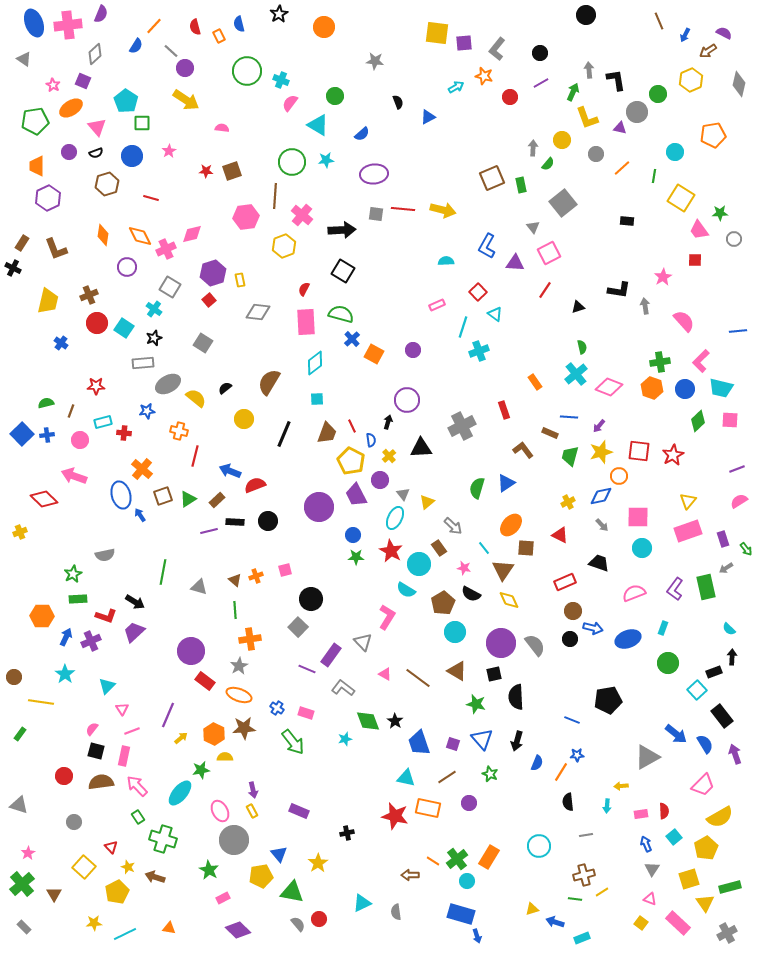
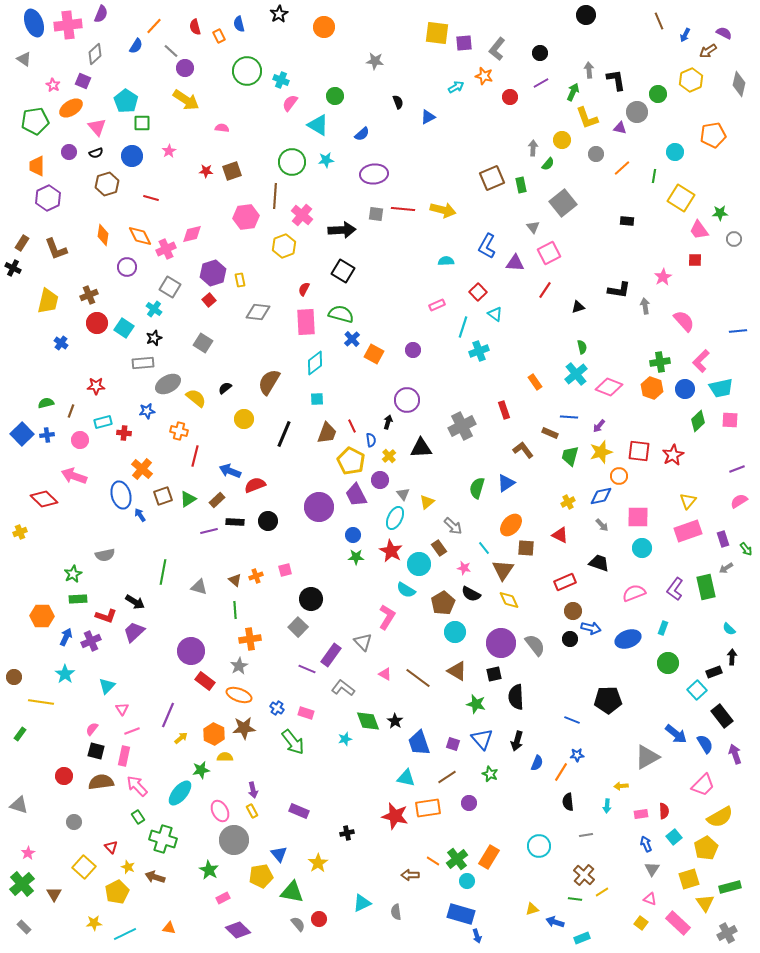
cyan trapezoid at (721, 388): rotated 25 degrees counterclockwise
blue arrow at (593, 628): moved 2 px left
black pentagon at (608, 700): rotated 8 degrees clockwise
orange rectangle at (428, 808): rotated 20 degrees counterclockwise
brown cross at (584, 875): rotated 35 degrees counterclockwise
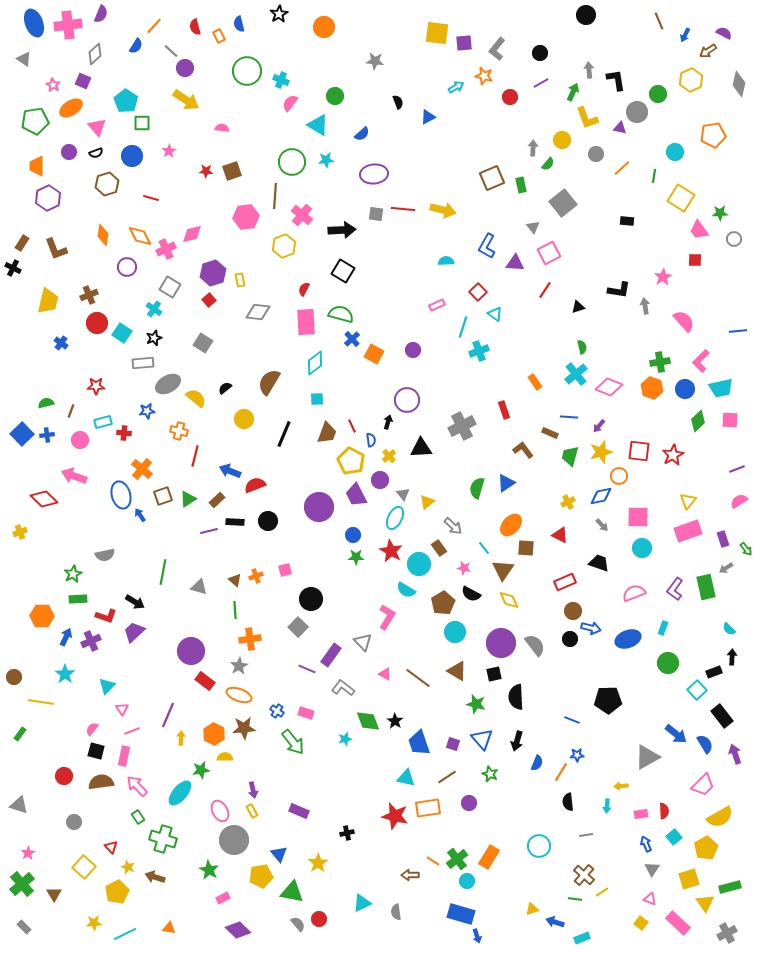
cyan square at (124, 328): moved 2 px left, 5 px down
blue cross at (277, 708): moved 3 px down
yellow arrow at (181, 738): rotated 48 degrees counterclockwise
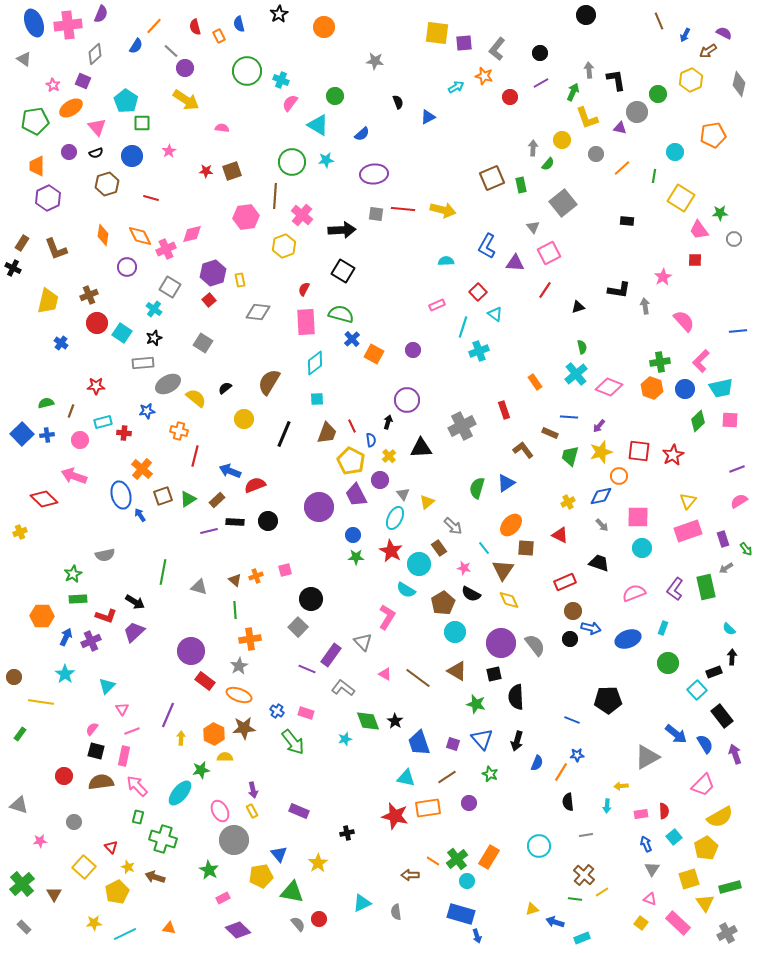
green rectangle at (138, 817): rotated 48 degrees clockwise
pink star at (28, 853): moved 12 px right, 12 px up; rotated 24 degrees clockwise
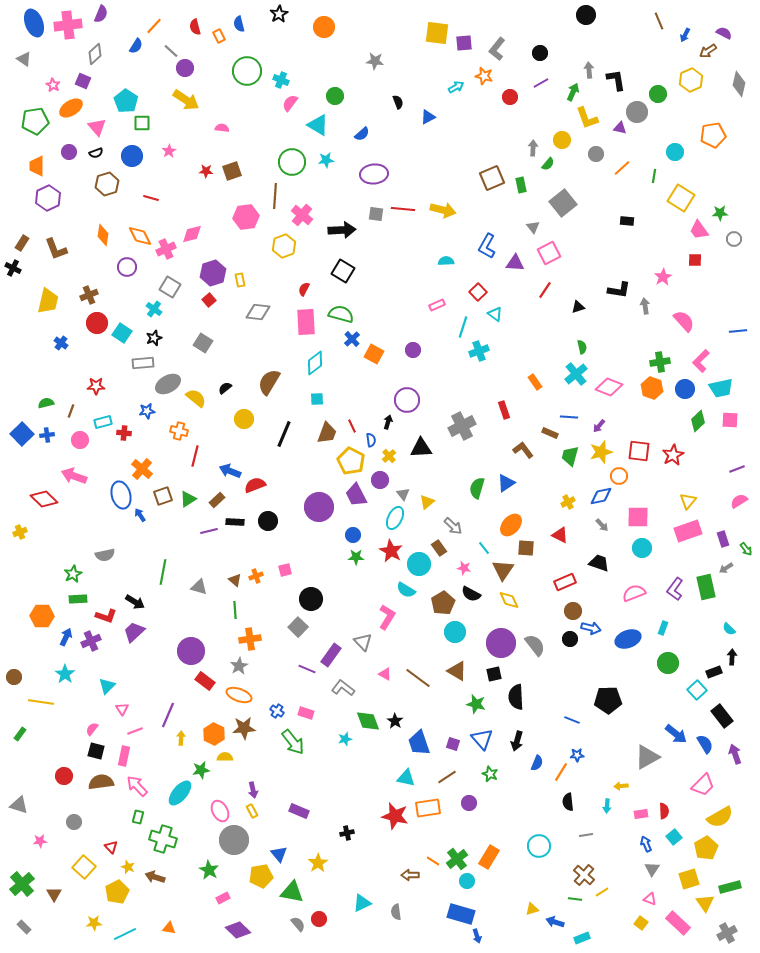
pink line at (132, 731): moved 3 px right
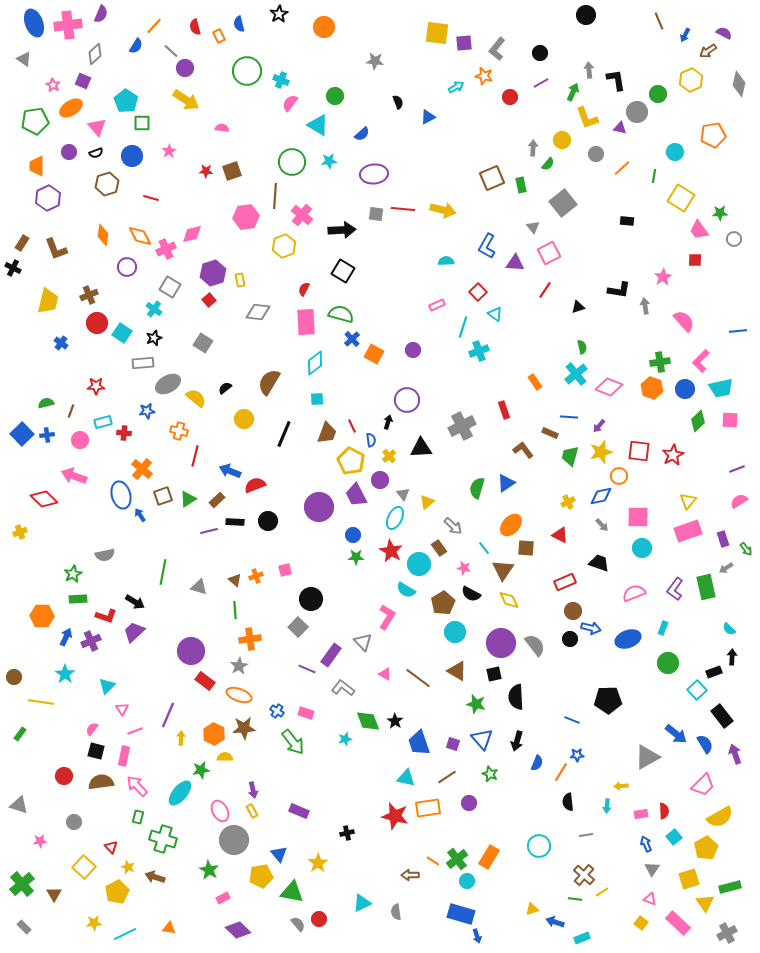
cyan star at (326, 160): moved 3 px right, 1 px down
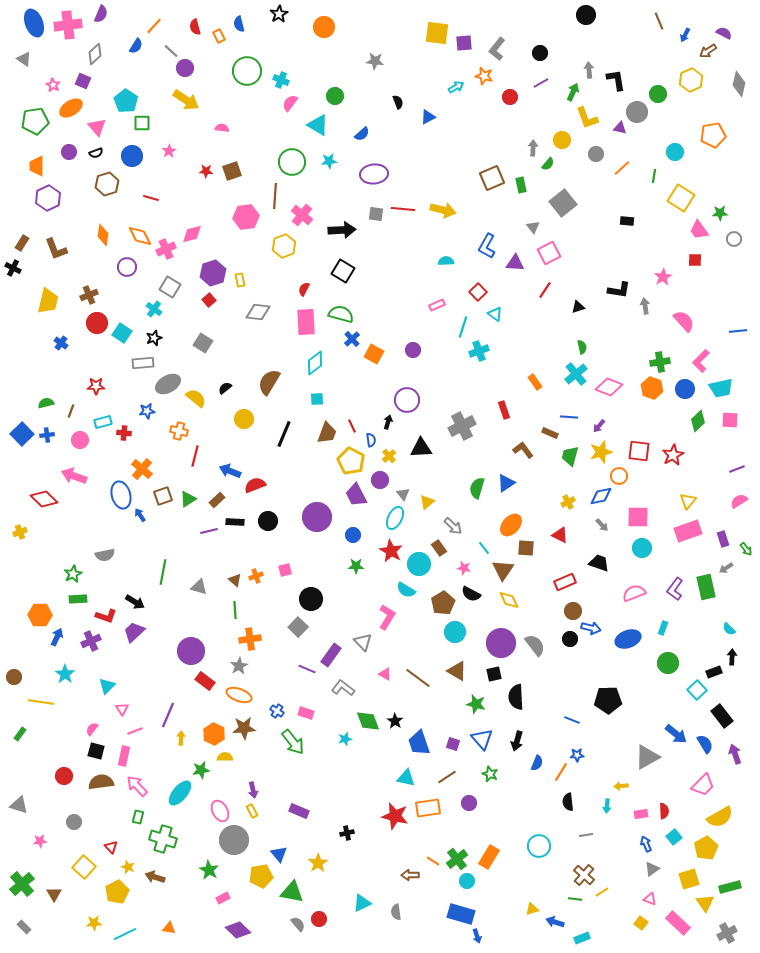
purple circle at (319, 507): moved 2 px left, 10 px down
green star at (356, 557): moved 9 px down
orange hexagon at (42, 616): moved 2 px left, 1 px up
blue arrow at (66, 637): moved 9 px left
gray triangle at (652, 869): rotated 21 degrees clockwise
